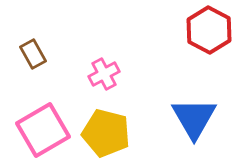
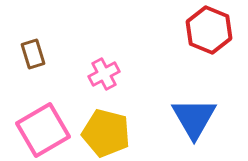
red hexagon: rotated 6 degrees counterclockwise
brown rectangle: rotated 12 degrees clockwise
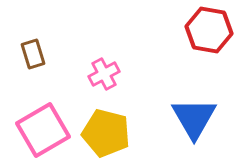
red hexagon: rotated 12 degrees counterclockwise
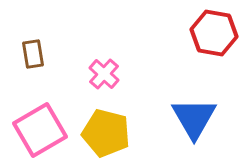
red hexagon: moved 5 px right, 3 px down
brown rectangle: rotated 8 degrees clockwise
pink cross: rotated 20 degrees counterclockwise
pink square: moved 3 px left
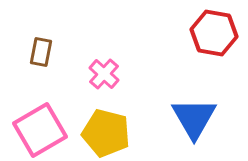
brown rectangle: moved 8 px right, 2 px up; rotated 20 degrees clockwise
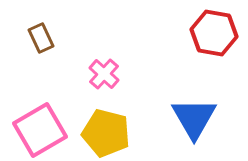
brown rectangle: moved 14 px up; rotated 36 degrees counterclockwise
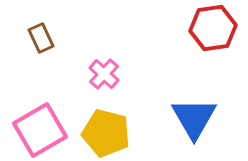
red hexagon: moved 1 px left, 5 px up; rotated 18 degrees counterclockwise
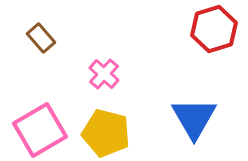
red hexagon: moved 1 px right, 1 px down; rotated 9 degrees counterclockwise
brown rectangle: rotated 16 degrees counterclockwise
